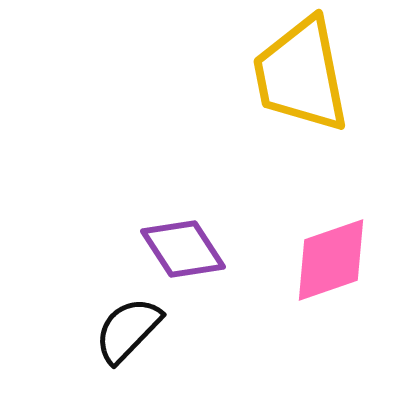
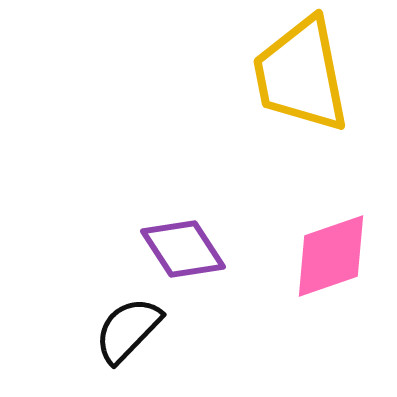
pink diamond: moved 4 px up
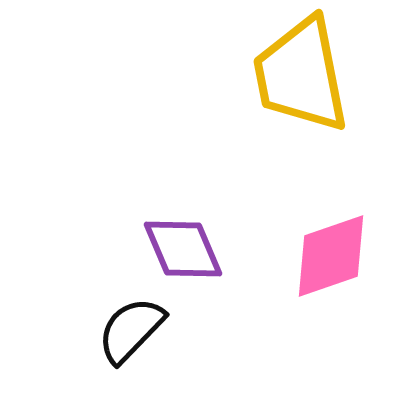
purple diamond: rotated 10 degrees clockwise
black semicircle: moved 3 px right
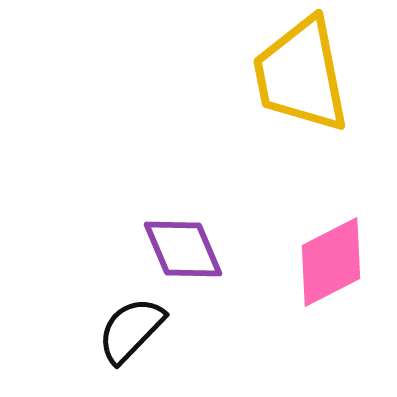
pink diamond: moved 6 px down; rotated 8 degrees counterclockwise
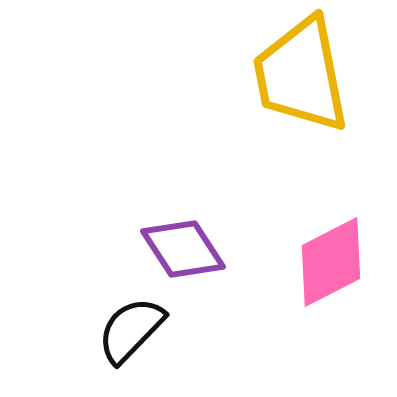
purple diamond: rotated 10 degrees counterclockwise
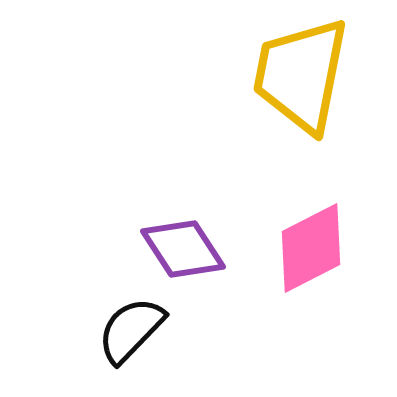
yellow trapezoid: rotated 22 degrees clockwise
pink diamond: moved 20 px left, 14 px up
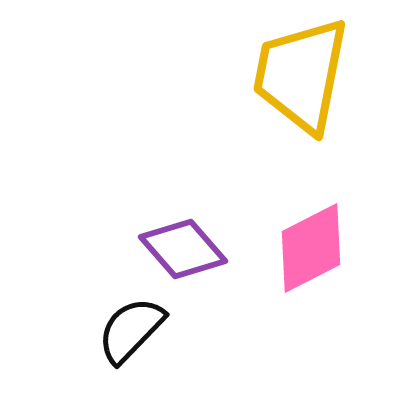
purple diamond: rotated 8 degrees counterclockwise
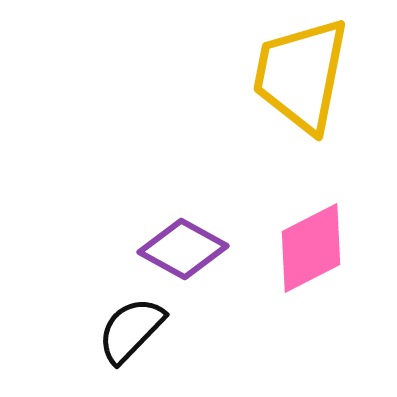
purple diamond: rotated 20 degrees counterclockwise
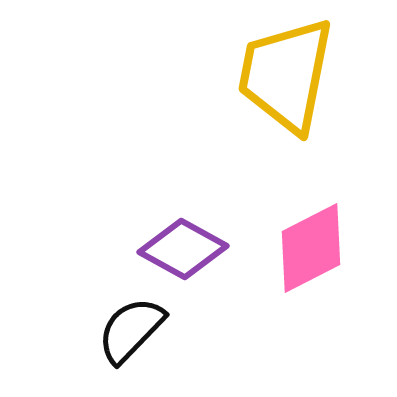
yellow trapezoid: moved 15 px left
